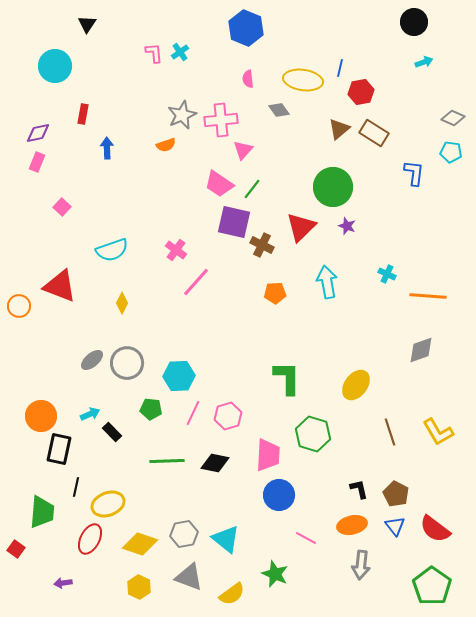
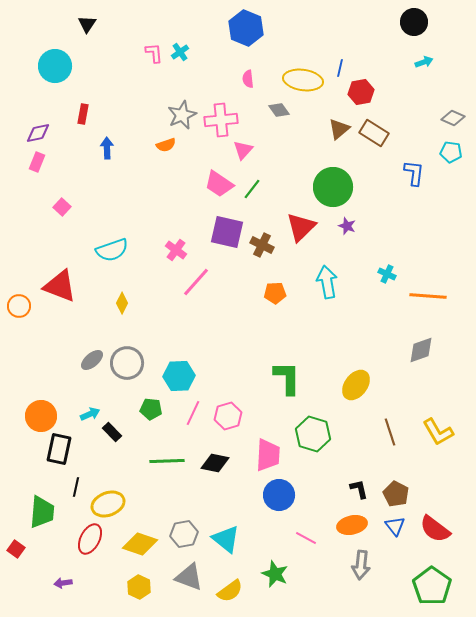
purple square at (234, 222): moved 7 px left, 10 px down
yellow semicircle at (232, 594): moved 2 px left, 3 px up
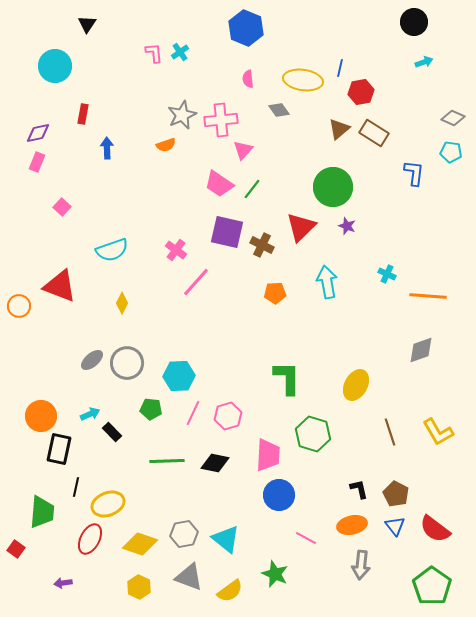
yellow ellipse at (356, 385): rotated 8 degrees counterclockwise
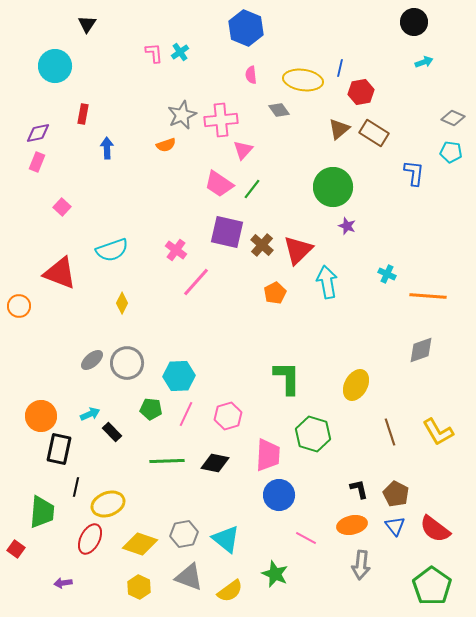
pink semicircle at (248, 79): moved 3 px right, 4 px up
red triangle at (301, 227): moved 3 px left, 23 px down
brown cross at (262, 245): rotated 15 degrees clockwise
red triangle at (60, 286): moved 13 px up
orange pentagon at (275, 293): rotated 25 degrees counterclockwise
pink line at (193, 413): moved 7 px left, 1 px down
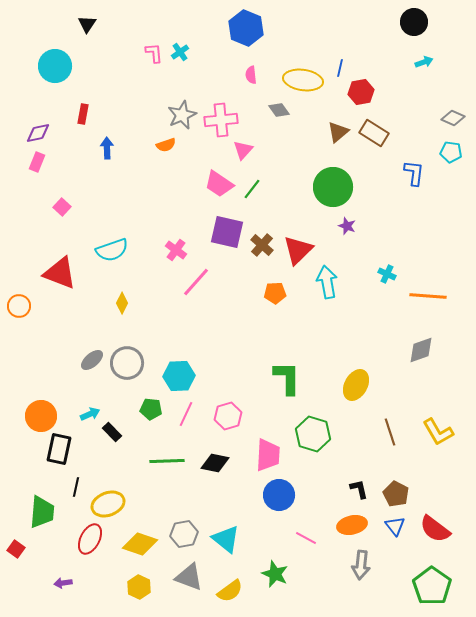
brown triangle at (339, 129): moved 1 px left, 3 px down
orange pentagon at (275, 293): rotated 25 degrees clockwise
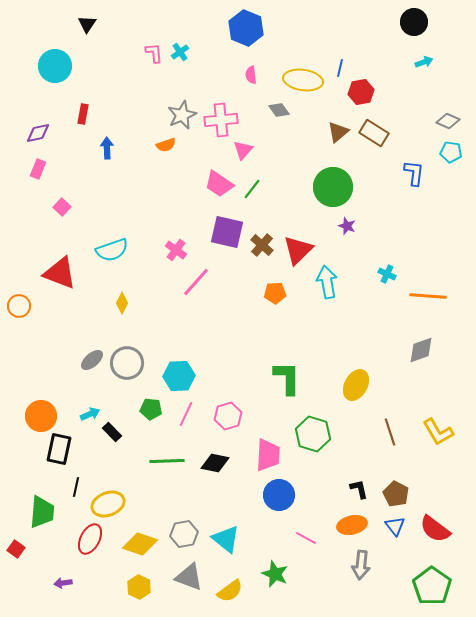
gray diamond at (453, 118): moved 5 px left, 3 px down
pink rectangle at (37, 162): moved 1 px right, 7 px down
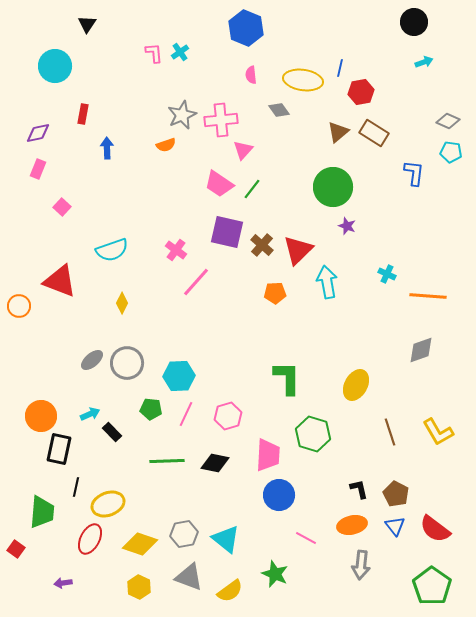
red triangle at (60, 273): moved 8 px down
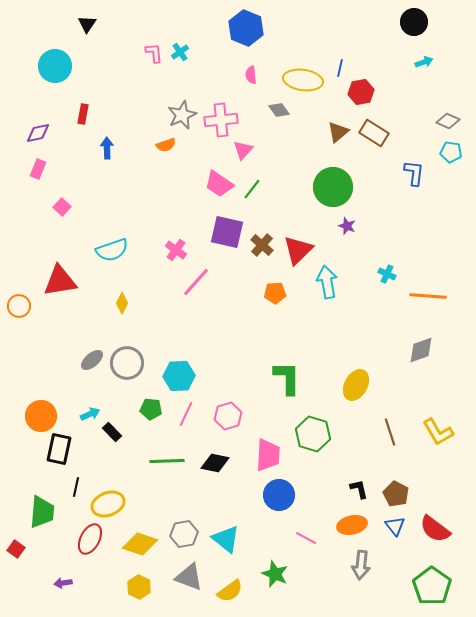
red triangle at (60, 281): rotated 30 degrees counterclockwise
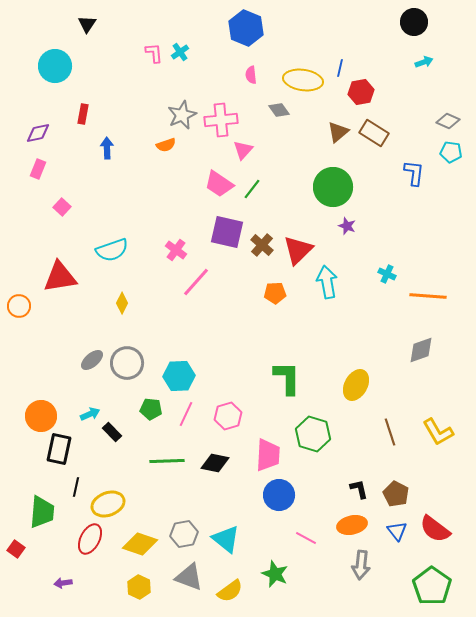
red triangle at (60, 281): moved 4 px up
blue triangle at (395, 526): moved 2 px right, 5 px down
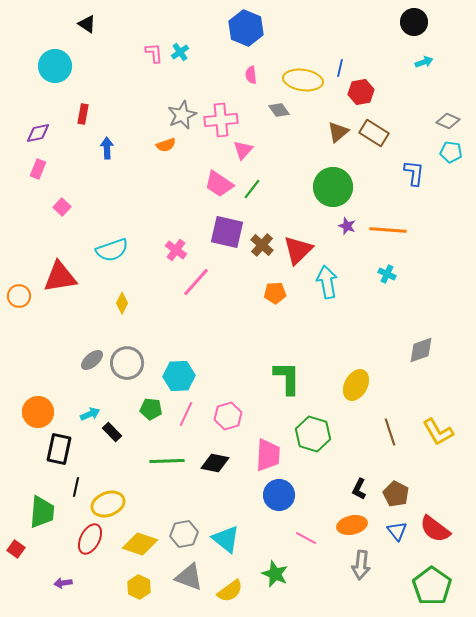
black triangle at (87, 24): rotated 30 degrees counterclockwise
orange line at (428, 296): moved 40 px left, 66 px up
orange circle at (19, 306): moved 10 px up
orange circle at (41, 416): moved 3 px left, 4 px up
black L-shape at (359, 489): rotated 140 degrees counterclockwise
